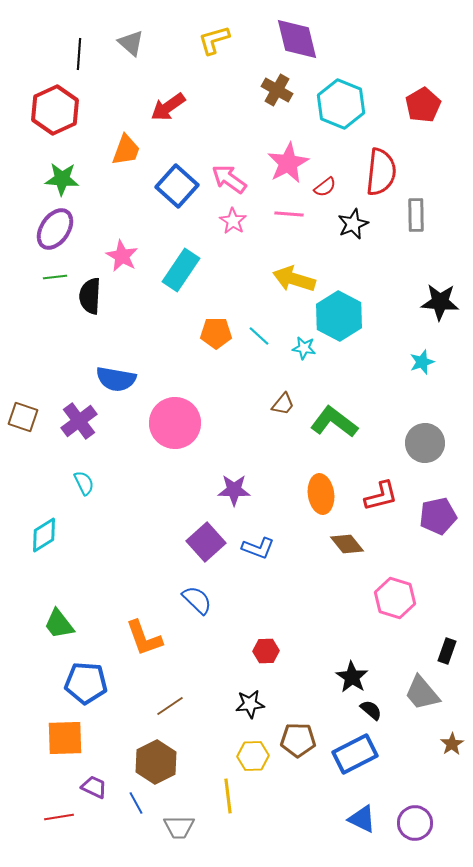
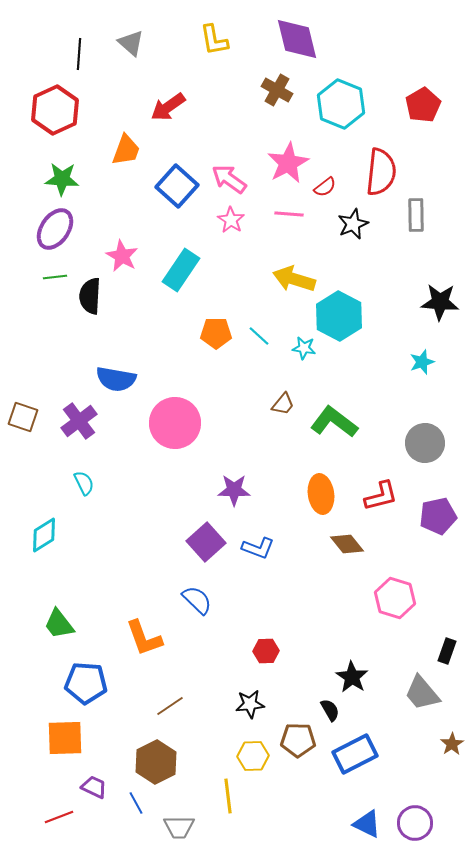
yellow L-shape at (214, 40): rotated 84 degrees counterclockwise
pink star at (233, 221): moved 2 px left, 1 px up
black semicircle at (371, 710): moved 41 px left; rotated 20 degrees clockwise
red line at (59, 817): rotated 12 degrees counterclockwise
blue triangle at (362, 819): moved 5 px right, 5 px down
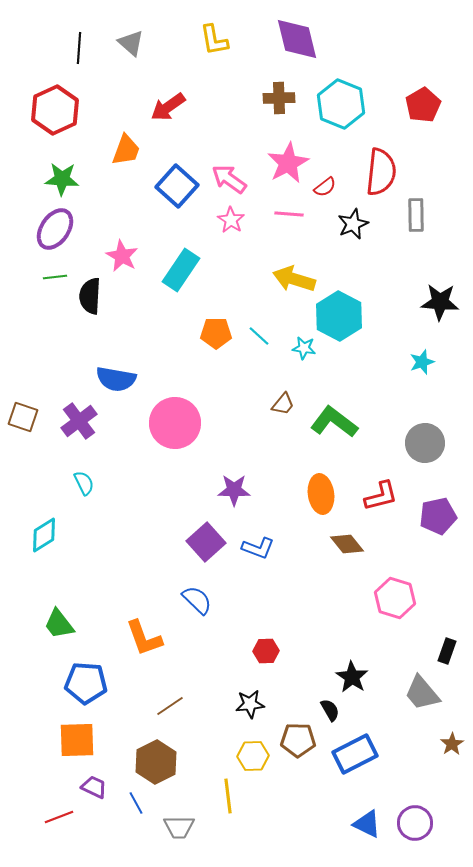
black line at (79, 54): moved 6 px up
brown cross at (277, 90): moved 2 px right, 8 px down; rotated 32 degrees counterclockwise
orange square at (65, 738): moved 12 px right, 2 px down
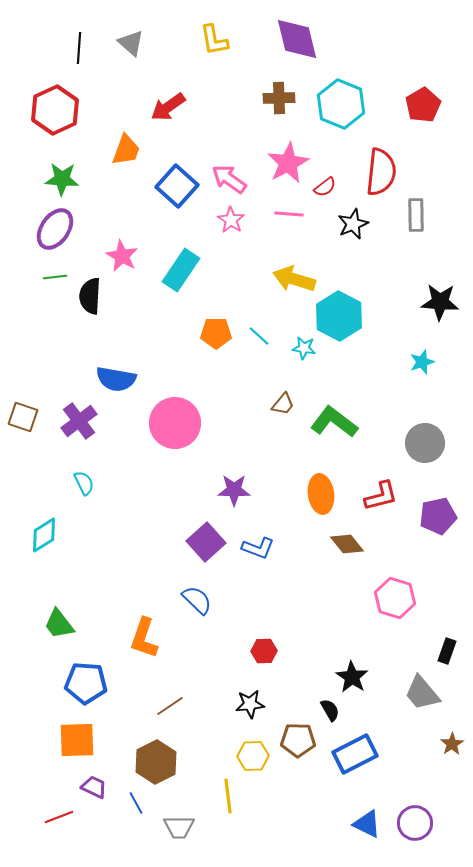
orange L-shape at (144, 638): rotated 39 degrees clockwise
red hexagon at (266, 651): moved 2 px left
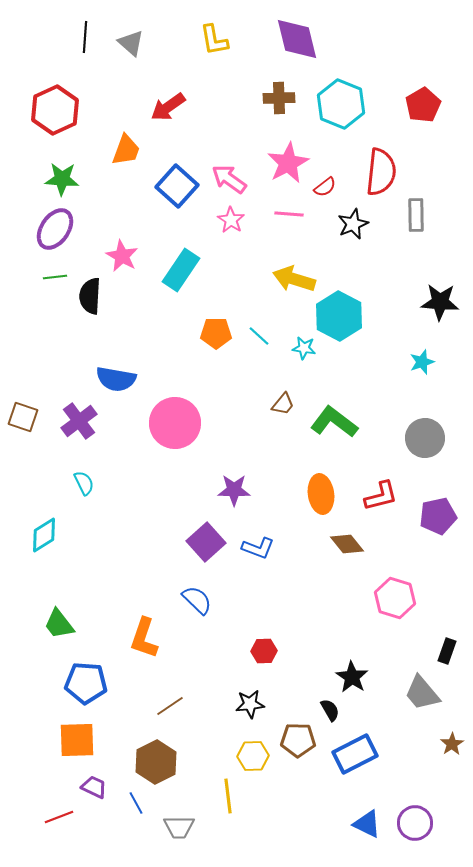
black line at (79, 48): moved 6 px right, 11 px up
gray circle at (425, 443): moved 5 px up
